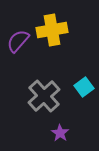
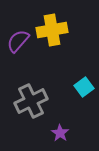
gray cross: moved 13 px left, 5 px down; rotated 16 degrees clockwise
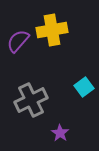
gray cross: moved 1 px up
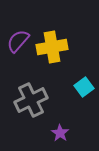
yellow cross: moved 17 px down
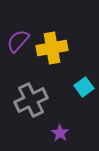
yellow cross: moved 1 px down
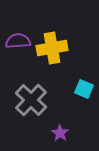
purple semicircle: rotated 45 degrees clockwise
cyan square: moved 2 px down; rotated 30 degrees counterclockwise
gray cross: rotated 20 degrees counterclockwise
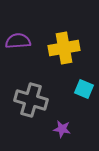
yellow cross: moved 12 px right
gray cross: rotated 28 degrees counterclockwise
purple star: moved 2 px right, 4 px up; rotated 24 degrees counterclockwise
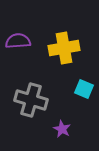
purple star: rotated 18 degrees clockwise
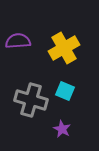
yellow cross: rotated 20 degrees counterclockwise
cyan square: moved 19 px left, 2 px down
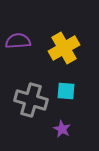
cyan square: moved 1 px right; rotated 18 degrees counterclockwise
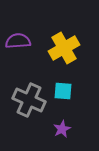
cyan square: moved 3 px left
gray cross: moved 2 px left; rotated 8 degrees clockwise
purple star: rotated 18 degrees clockwise
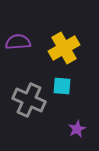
purple semicircle: moved 1 px down
cyan square: moved 1 px left, 5 px up
purple star: moved 15 px right
